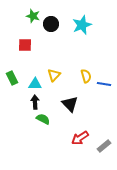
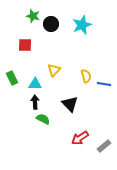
yellow triangle: moved 5 px up
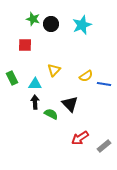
green star: moved 3 px down
yellow semicircle: rotated 72 degrees clockwise
green semicircle: moved 8 px right, 5 px up
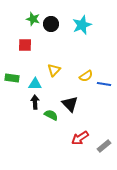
green rectangle: rotated 56 degrees counterclockwise
green semicircle: moved 1 px down
